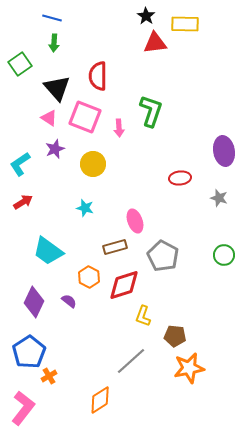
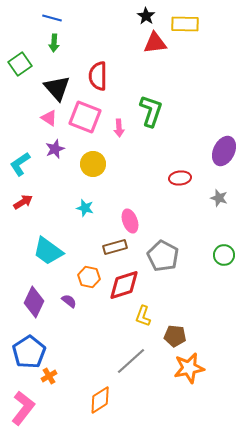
purple ellipse: rotated 36 degrees clockwise
pink ellipse: moved 5 px left
orange hexagon: rotated 15 degrees counterclockwise
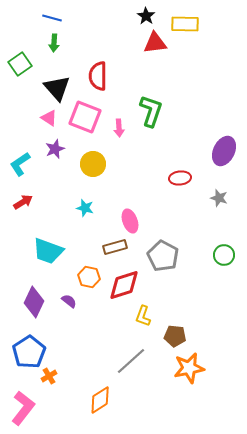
cyan trapezoid: rotated 16 degrees counterclockwise
